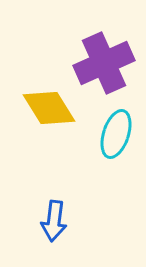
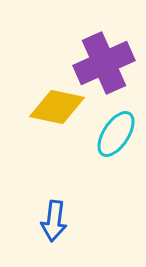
yellow diamond: moved 8 px right, 1 px up; rotated 46 degrees counterclockwise
cyan ellipse: rotated 15 degrees clockwise
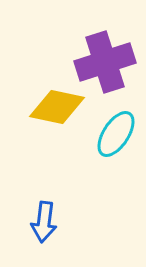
purple cross: moved 1 px right, 1 px up; rotated 6 degrees clockwise
blue arrow: moved 10 px left, 1 px down
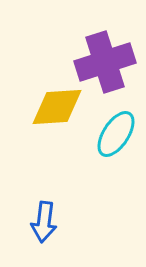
yellow diamond: rotated 16 degrees counterclockwise
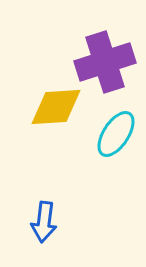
yellow diamond: moved 1 px left
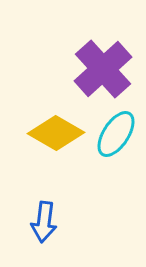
purple cross: moved 2 px left, 7 px down; rotated 24 degrees counterclockwise
yellow diamond: moved 26 px down; rotated 34 degrees clockwise
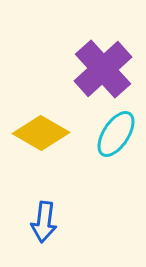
yellow diamond: moved 15 px left
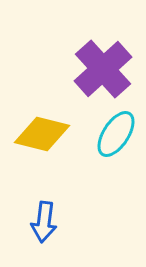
yellow diamond: moved 1 px right, 1 px down; rotated 16 degrees counterclockwise
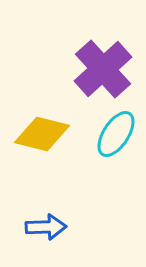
blue arrow: moved 2 px right, 5 px down; rotated 99 degrees counterclockwise
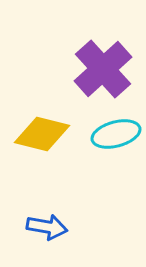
cyan ellipse: rotated 42 degrees clockwise
blue arrow: moved 1 px right; rotated 12 degrees clockwise
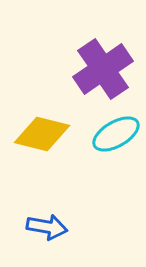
purple cross: rotated 8 degrees clockwise
cyan ellipse: rotated 15 degrees counterclockwise
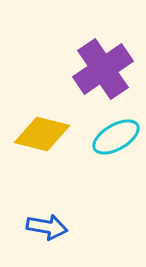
cyan ellipse: moved 3 px down
